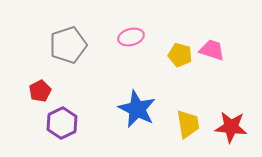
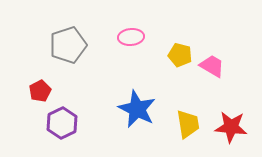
pink ellipse: rotated 10 degrees clockwise
pink trapezoid: moved 16 px down; rotated 12 degrees clockwise
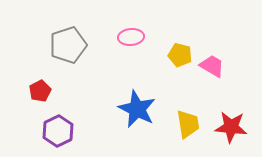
purple hexagon: moved 4 px left, 8 px down
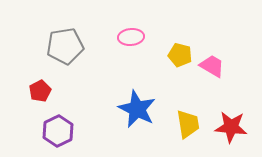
gray pentagon: moved 3 px left, 1 px down; rotated 9 degrees clockwise
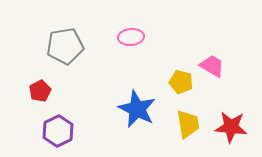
yellow pentagon: moved 1 px right, 27 px down
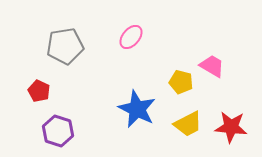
pink ellipse: rotated 45 degrees counterclockwise
red pentagon: moved 1 px left; rotated 20 degrees counterclockwise
yellow trapezoid: rotated 72 degrees clockwise
purple hexagon: rotated 16 degrees counterclockwise
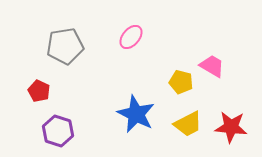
blue star: moved 1 px left, 5 px down
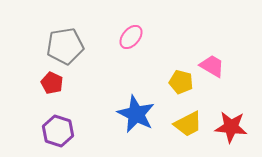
red pentagon: moved 13 px right, 8 px up
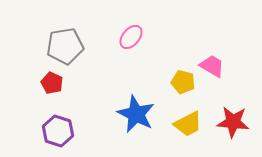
yellow pentagon: moved 2 px right
red star: moved 2 px right, 5 px up
